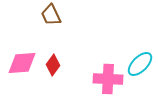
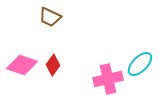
brown trapezoid: moved 1 px left, 2 px down; rotated 40 degrees counterclockwise
pink diamond: moved 2 px down; rotated 24 degrees clockwise
pink cross: rotated 16 degrees counterclockwise
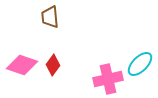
brown trapezoid: rotated 60 degrees clockwise
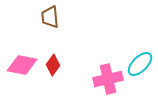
pink diamond: rotated 8 degrees counterclockwise
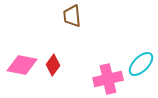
brown trapezoid: moved 22 px right, 1 px up
cyan ellipse: moved 1 px right
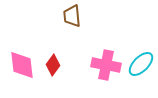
pink diamond: rotated 72 degrees clockwise
pink cross: moved 2 px left, 14 px up; rotated 24 degrees clockwise
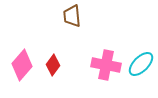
pink diamond: rotated 48 degrees clockwise
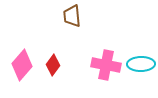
cyan ellipse: rotated 44 degrees clockwise
